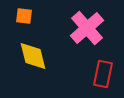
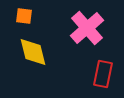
yellow diamond: moved 4 px up
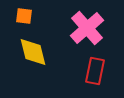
red rectangle: moved 8 px left, 3 px up
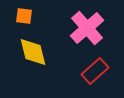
red rectangle: rotated 36 degrees clockwise
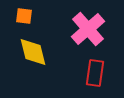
pink cross: moved 1 px right, 1 px down
red rectangle: moved 2 px down; rotated 40 degrees counterclockwise
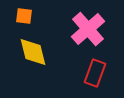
red rectangle: rotated 12 degrees clockwise
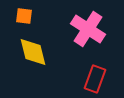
pink cross: rotated 16 degrees counterclockwise
red rectangle: moved 6 px down
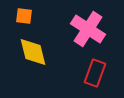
red rectangle: moved 6 px up
